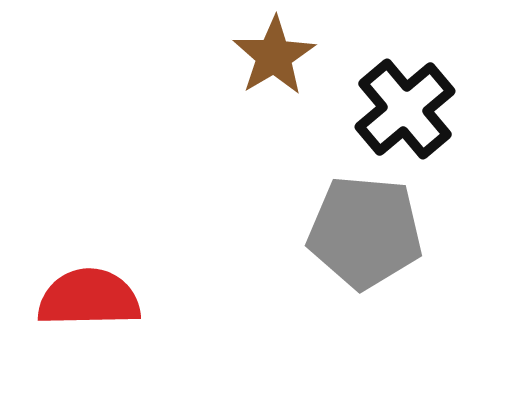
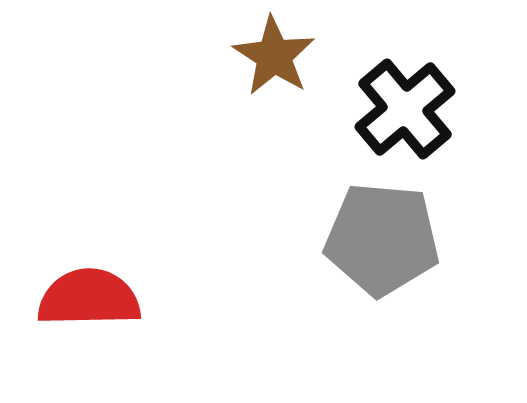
brown star: rotated 8 degrees counterclockwise
gray pentagon: moved 17 px right, 7 px down
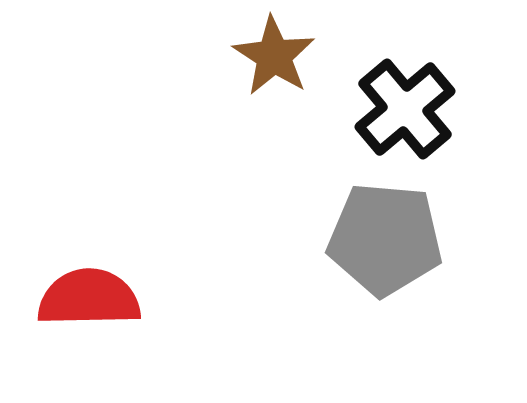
gray pentagon: moved 3 px right
